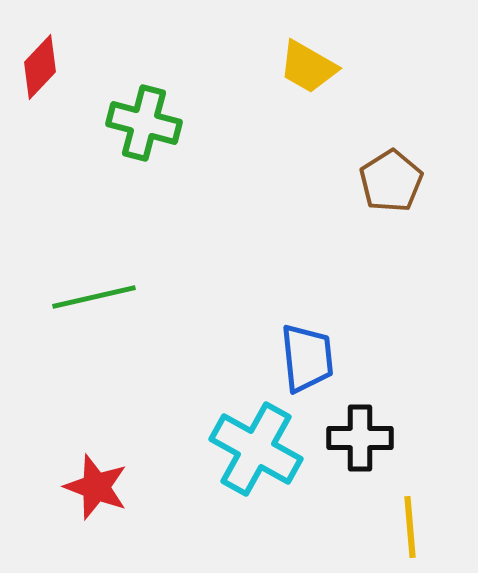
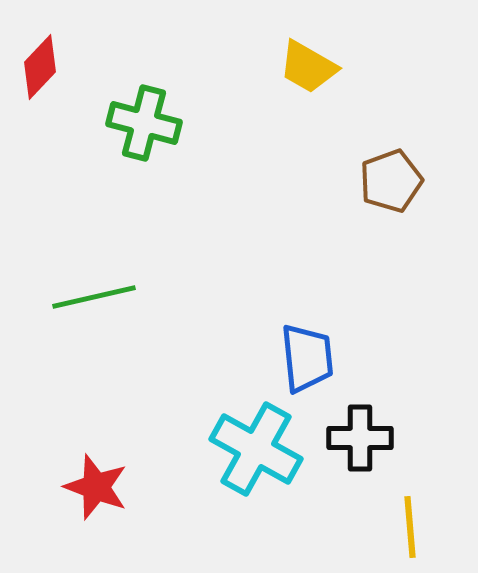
brown pentagon: rotated 12 degrees clockwise
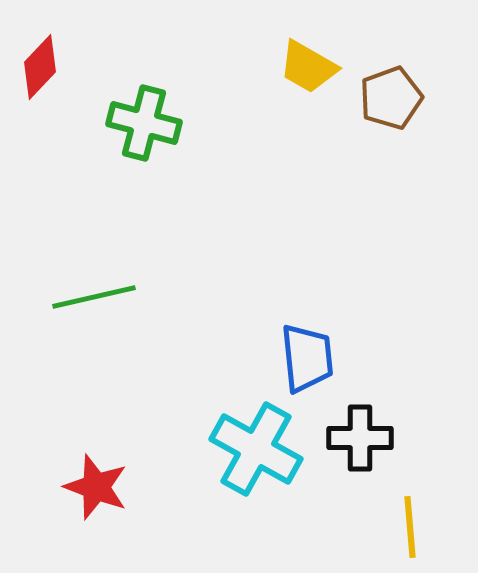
brown pentagon: moved 83 px up
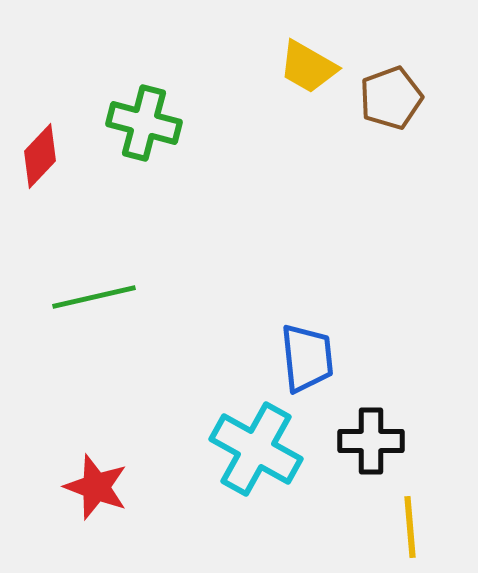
red diamond: moved 89 px down
black cross: moved 11 px right, 3 px down
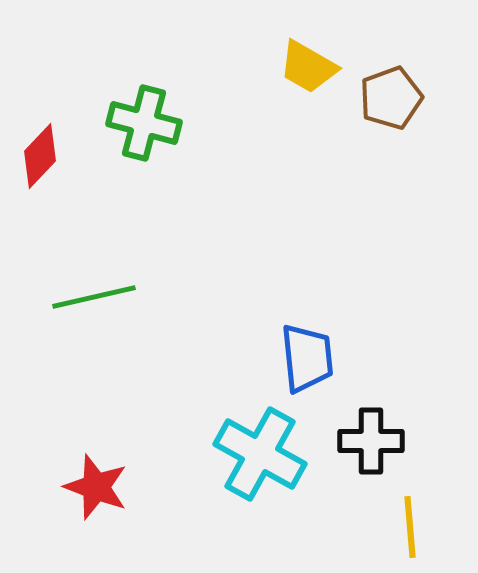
cyan cross: moved 4 px right, 5 px down
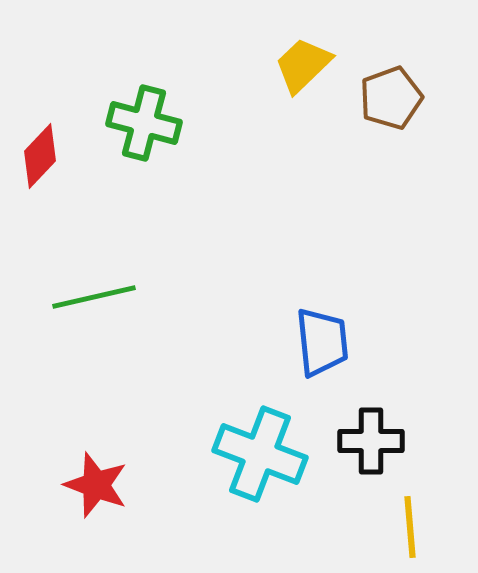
yellow trapezoid: moved 5 px left, 2 px up; rotated 106 degrees clockwise
blue trapezoid: moved 15 px right, 16 px up
cyan cross: rotated 8 degrees counterclockwise
red star: moved 2 px up
